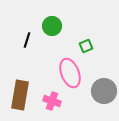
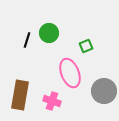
green circle: moved 3 px left, 7 px down
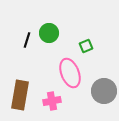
pink cross: rotated 30 degrees counterclockwise
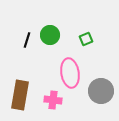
green circle: moved 1 px right, 2 px down
green square: moved 7 px up
pink ellipse: rotated 12 degrees clockwise
gray circle: moved 3 px left
pink cross: moved 1 px right, 1 px up; rotated 18 degrees clockwise
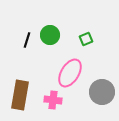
pink ellipse: rotated 40 degrees clockwise
gray circle: moved 1 px right, 1 px down
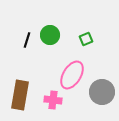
pink ellipse: moved 2 px right, 2 px down
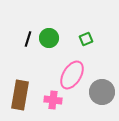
green circle: moved 1 px left, 3 px down
black line: moved 1 px right, 1 px up
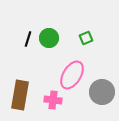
green square: moved 1 px up
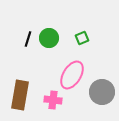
green square: moved 4 px left
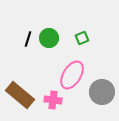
brown rectangle: rotated 60 degrees counterclockwise
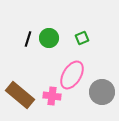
pink cross: moved 1 px left, 4 px up
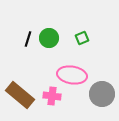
pink ellipse: rotated 68 degrees clockwise
gray circle: moved 2 px down
